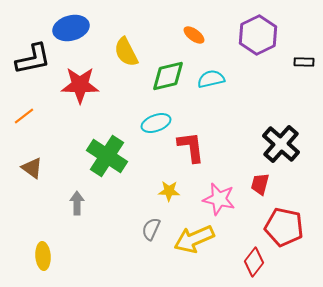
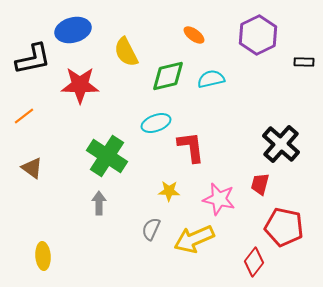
blue ellipse: moved 2 px right, 2 px down
gray arrow: moved 22 px right
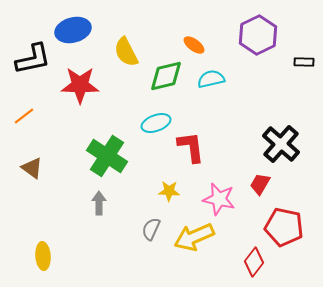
orange ellipse: moved 10 px down
green diamond: moved 2 px left
red trapezoid: rotated 15 degrees clockwise
yellow arrow: moved 2 px up
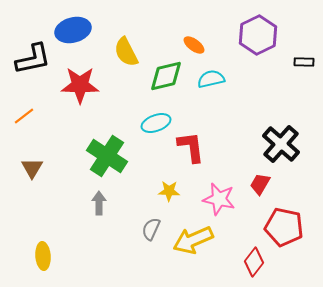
brown triangle: rotated 25 degrees clockwise
yellow arrow: moved 1 px left, 3 px down
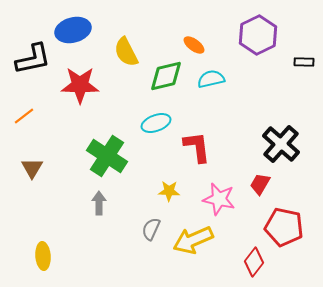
red L-shape: moved 6 px right
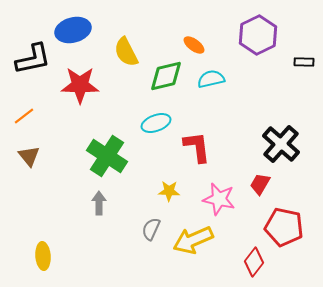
brown triangle: moved 3 px left, 12 px up; rotated 10 degrees counterclockwise
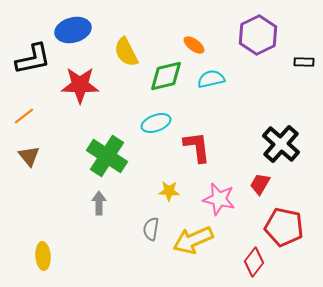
gray semicircle: rotated 15 degrees counterclockwise
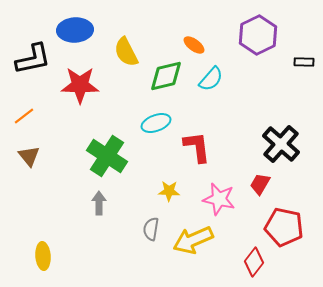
blue ellipse: moved 2 px right; rotated 12 degrees clockwise
cyan semicircle: rotated 144 degrees clockwise
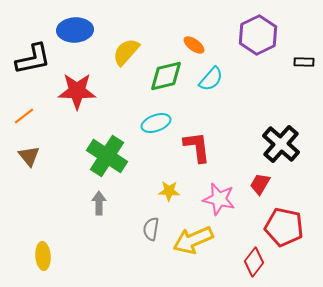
yellow semicircle: rotated 68 degrees clockwise
red star: moved 3 px left, 6 px down
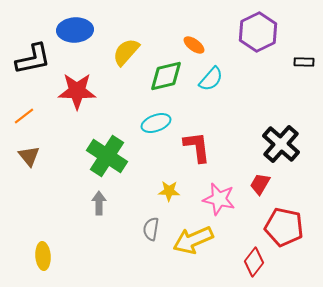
purple hexagon: moved 3 px up
